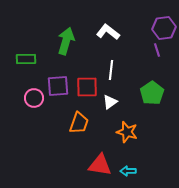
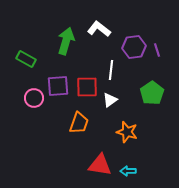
purple hexagon: moved 30 px left, 19 px down
white L-shape: moved 9 px left, 3 px up
green rectangle: rotated 30 degrees clockwise
white triangle: moved 2 px up
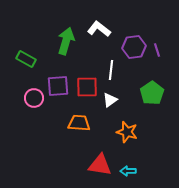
orange trapezoid: rotated 105 degrees counterclockwise
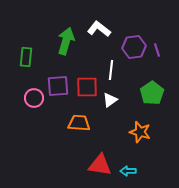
green rectangle: moved 2 px up; rotated 66 degrees clockwise
orange star: moved 13 px right
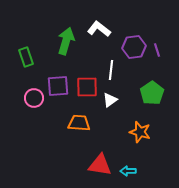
green rectangle: rotated 24 degrees counterclockwise
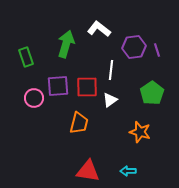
green arrow: moved 3 px down
orange trapezoid: rotated 100 degrees clockwise
red triangle: moved 12 px left, 6 px down
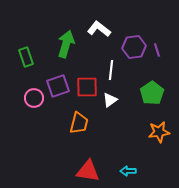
purple square: rotated 15 degrees counterclockwise
orange star: moved 19 px right; rotated 25 degrees counterclockwise
